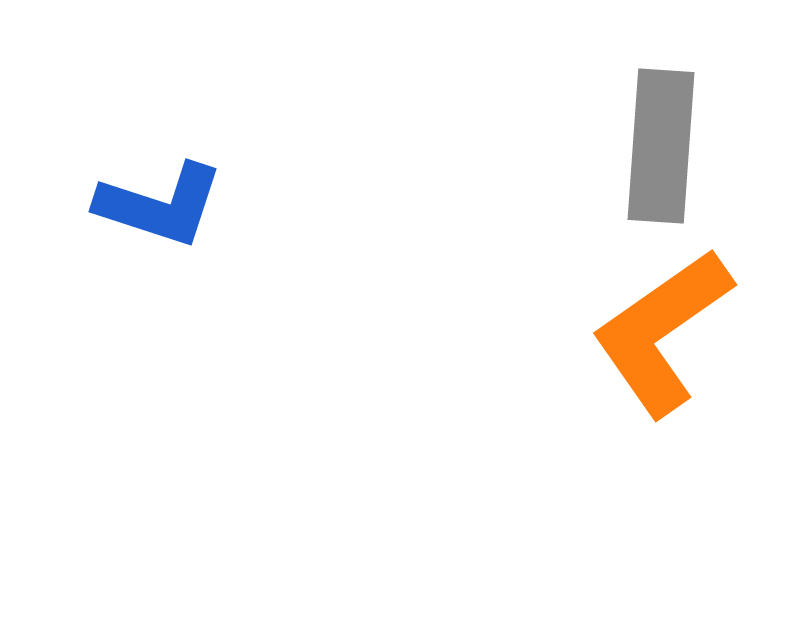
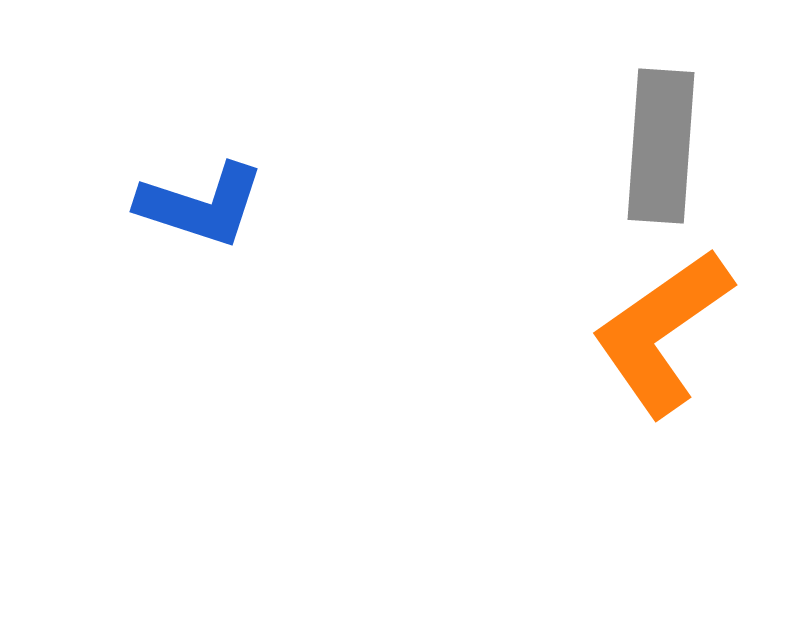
blue L-shape: moved 41 px right
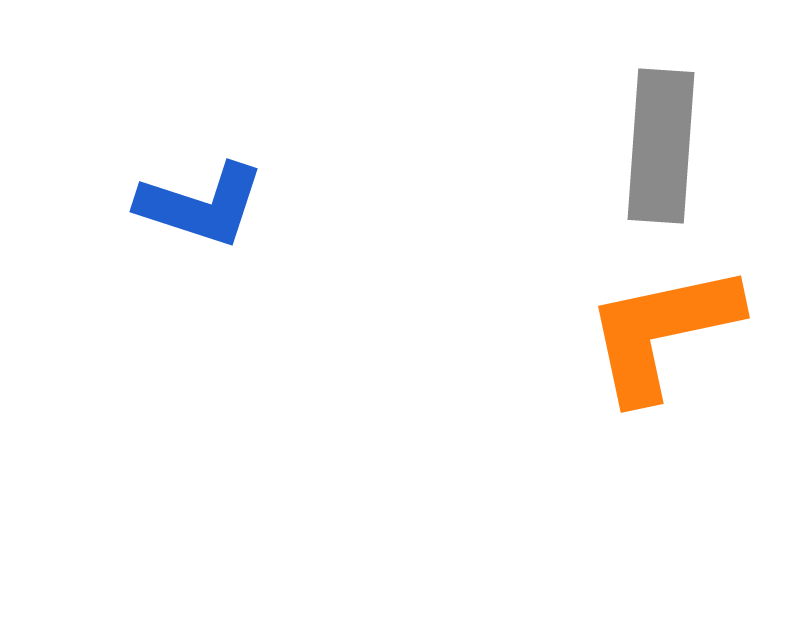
orange L-shape: rotated 23 degrees clockwise
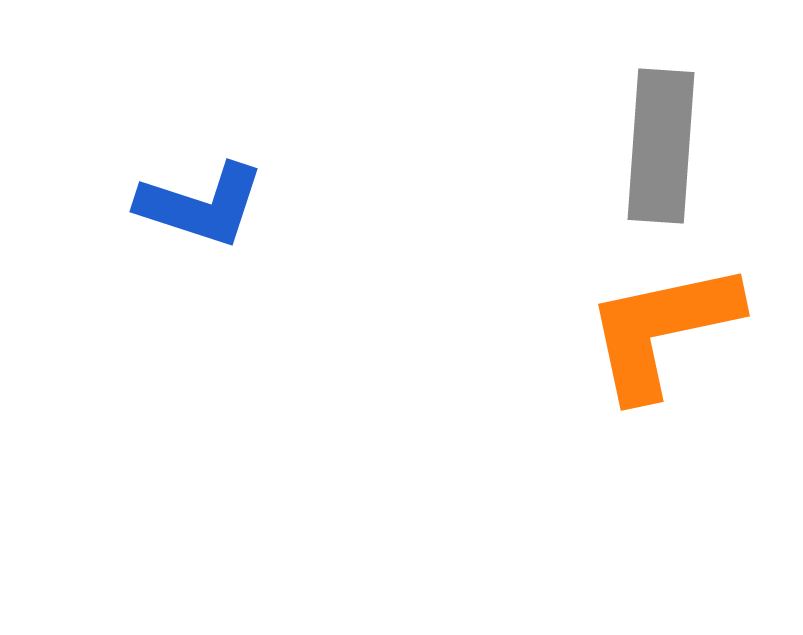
orange L-shape: moved 2 px up
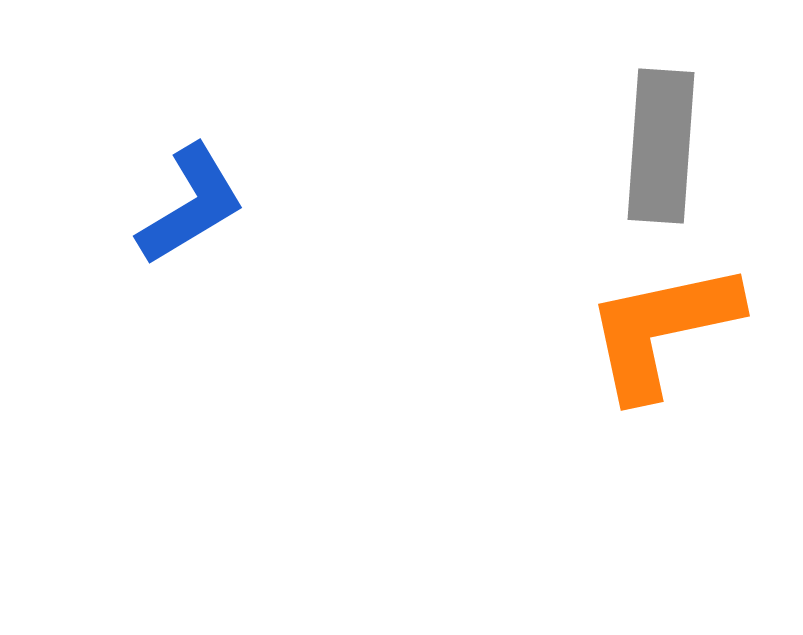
blue L-shape: moved 10 px left; rotated 49 degrees counterclockwise
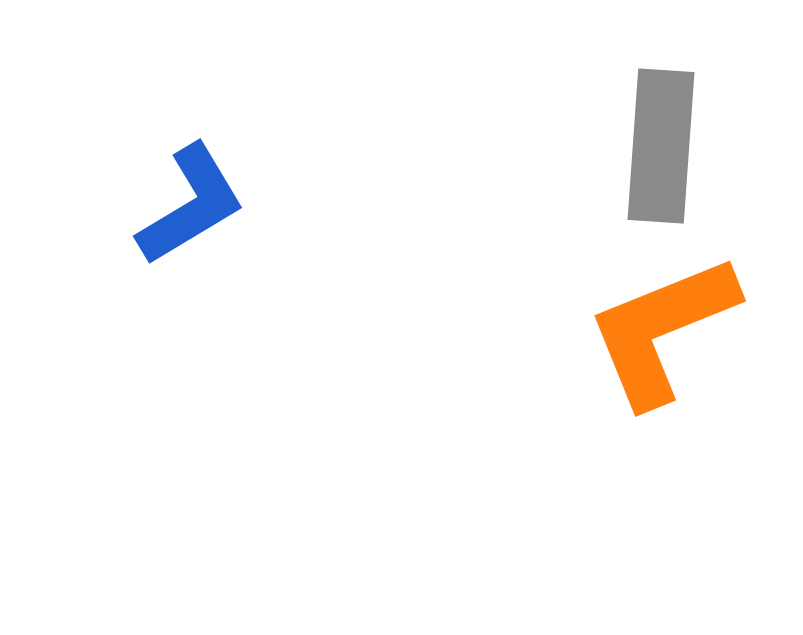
orange L-shape: rotated 10 degrees counterclockwise
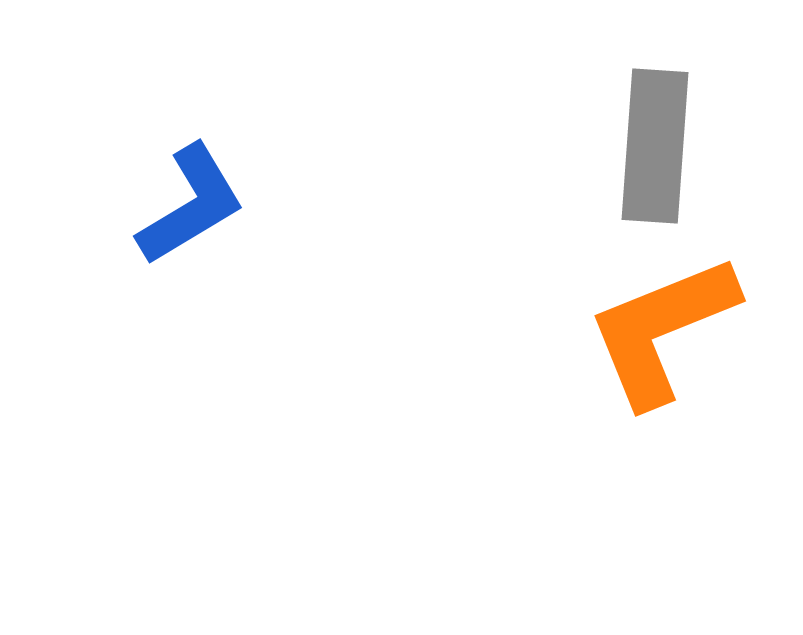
gray rectangle: moved 6 px left
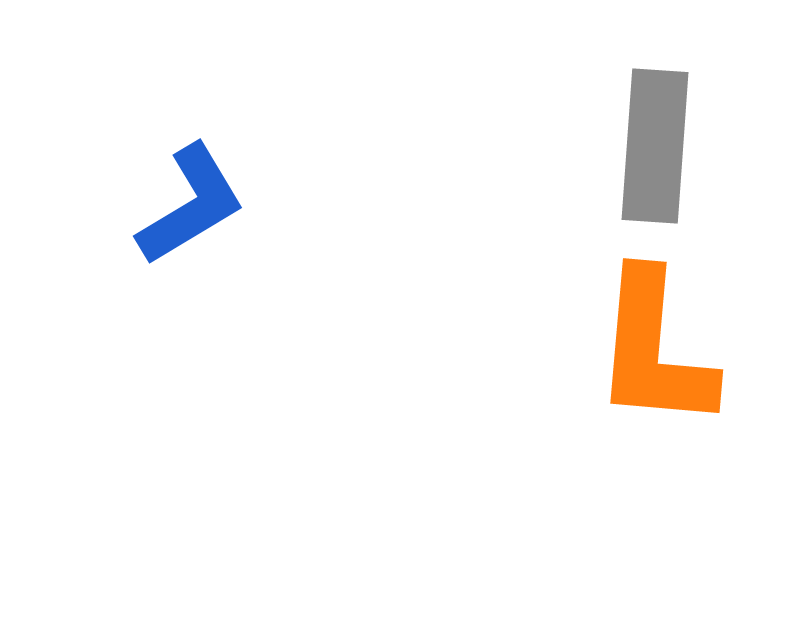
orange L-shape: moved 8 px left, 20 px down; rotated 63 degrees counterclockwise
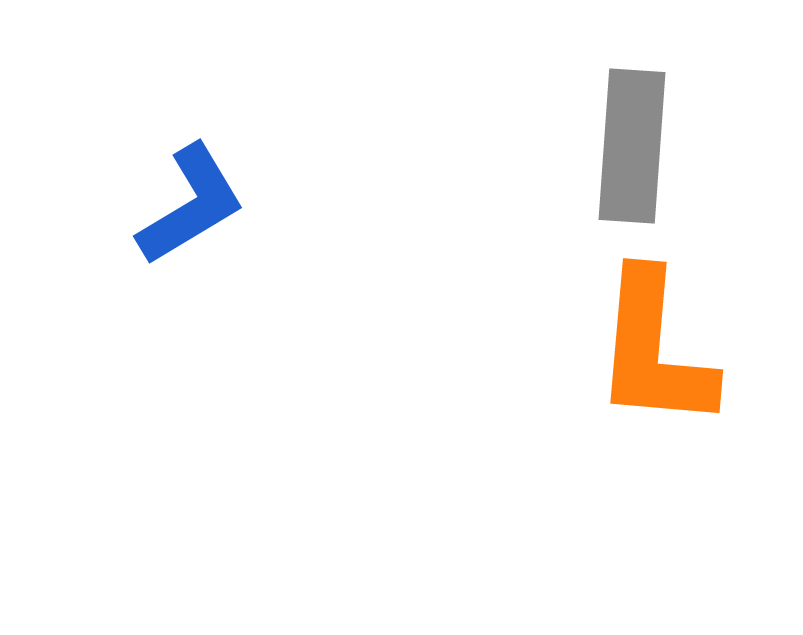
gray rectangle: moved 23 px left
